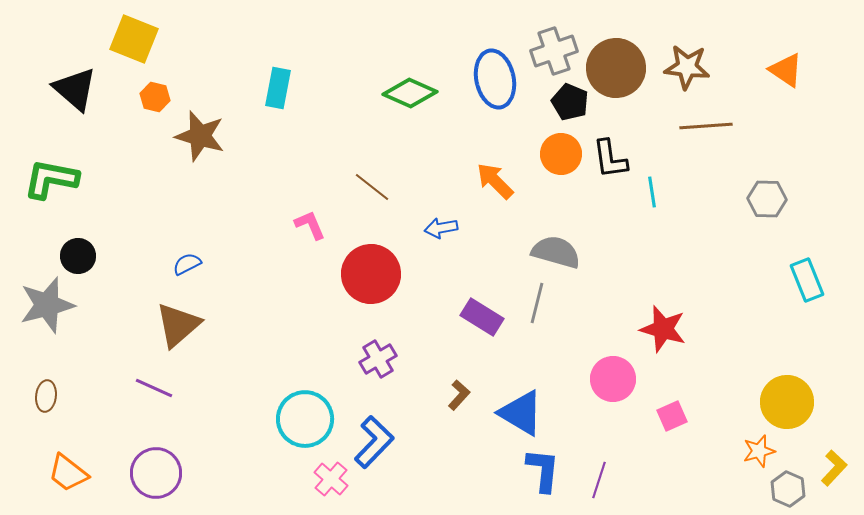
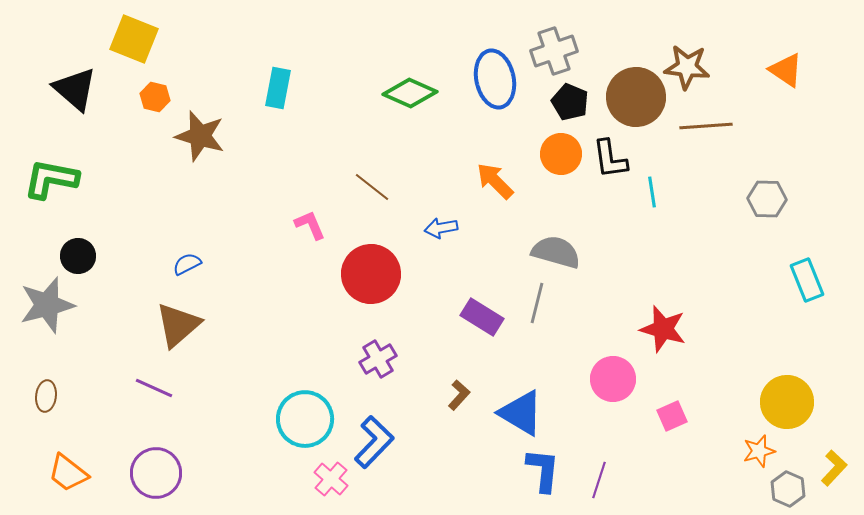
brown circle at (616, 68): moved 20 px right, 29 px down
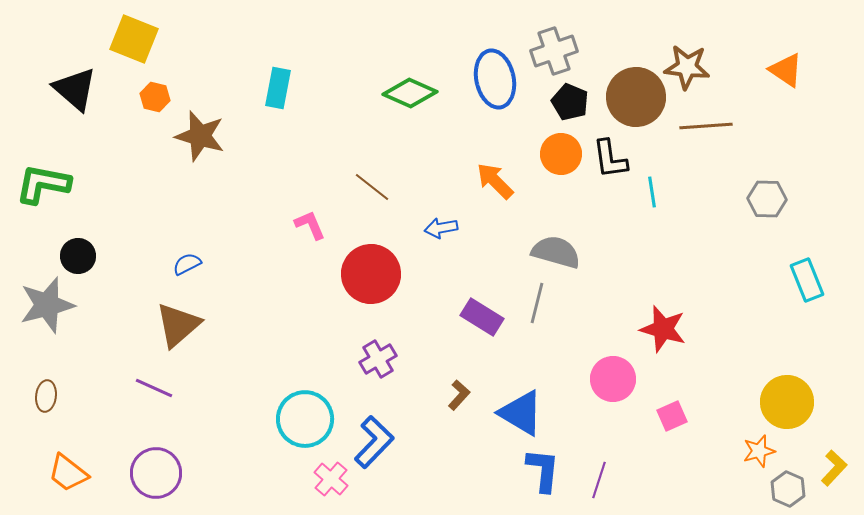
green L-shape at (51, 179): moved 8 px left, 5 px down
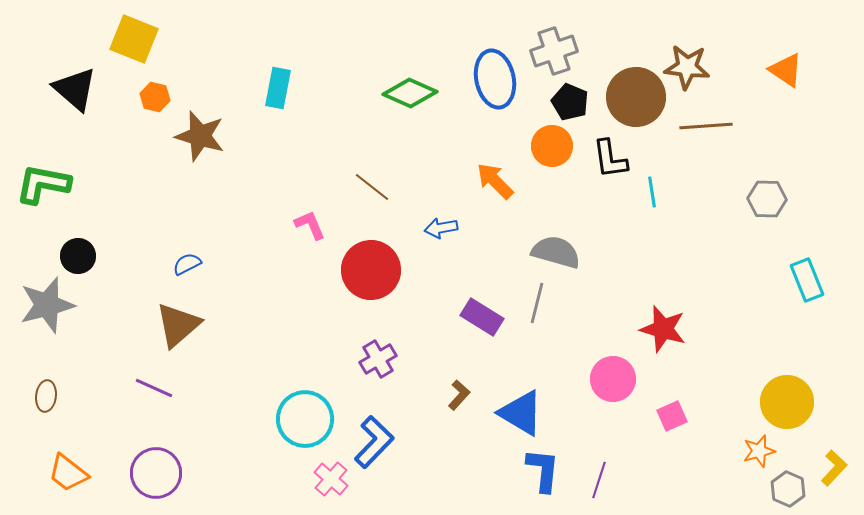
orange circle at (561, 154): moved 9 px left, 8 px up
red circle at (371, 274): moved 4 px up
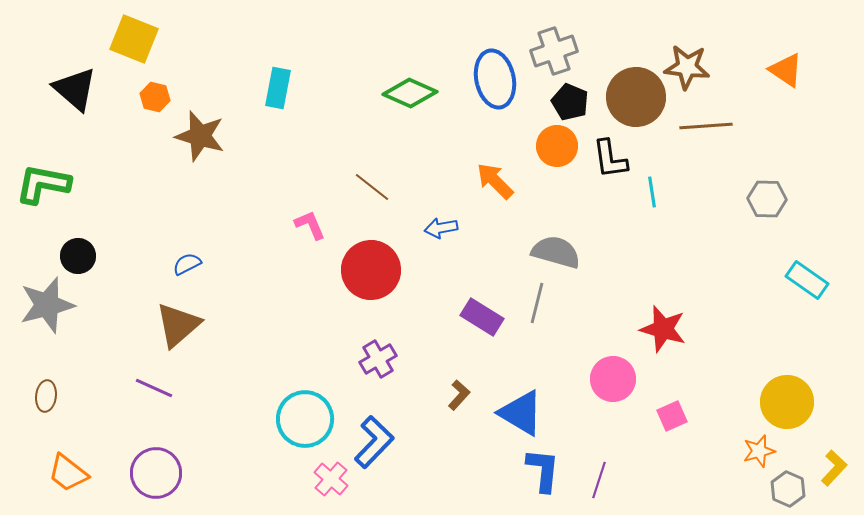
orange circle at (552, 146): moved 5 px right
cyan rectangle at (807, 280): rotated 33 degrees counterclockwise
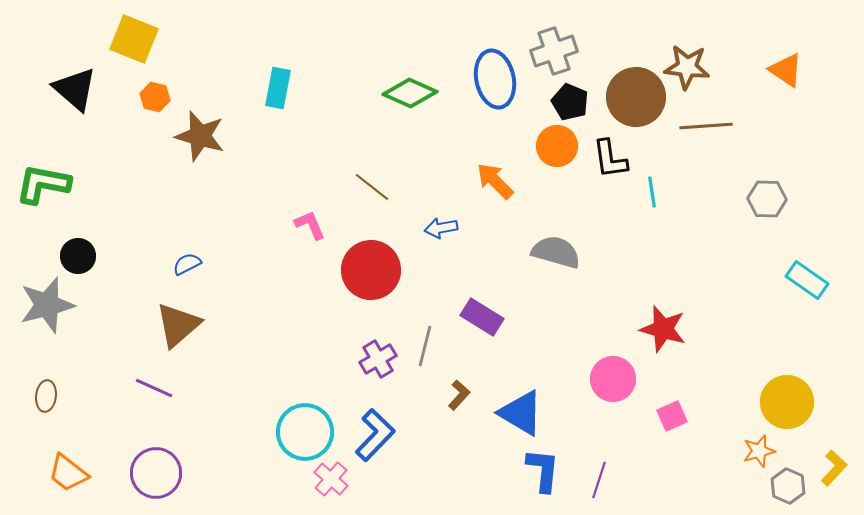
gray line at (537, 303): moved 112 px left, 43 px down
cyan circle at (305, 419): moved 13 px down
blue L-shape at (374, 442): moved 1 px right, 7 px up
gray hexagon at (788, 489): moved 3 px up
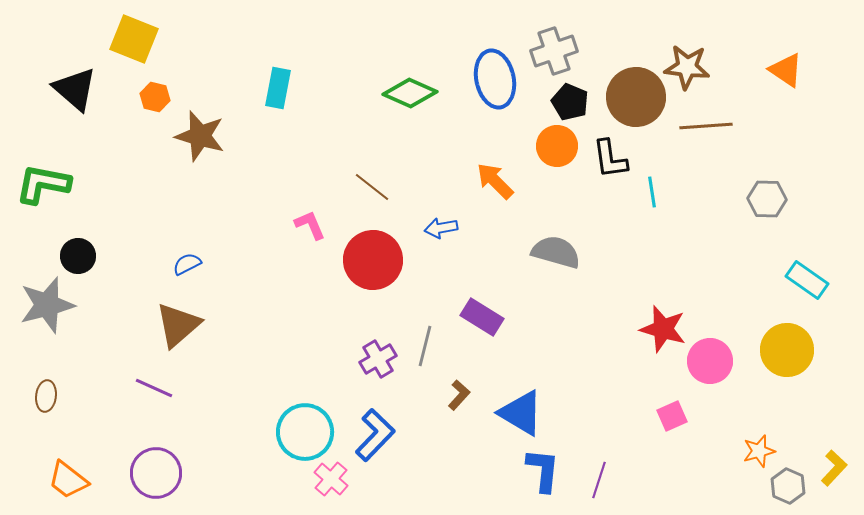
red circle at (371, 270): moved 2 px right, 10 px up
pink circle at (613, 379): moved 97 px right, 18 px up
yellow circle at (787, 402): moved 52 px up
orange trapezoid at (68, 473): moved 7 px down
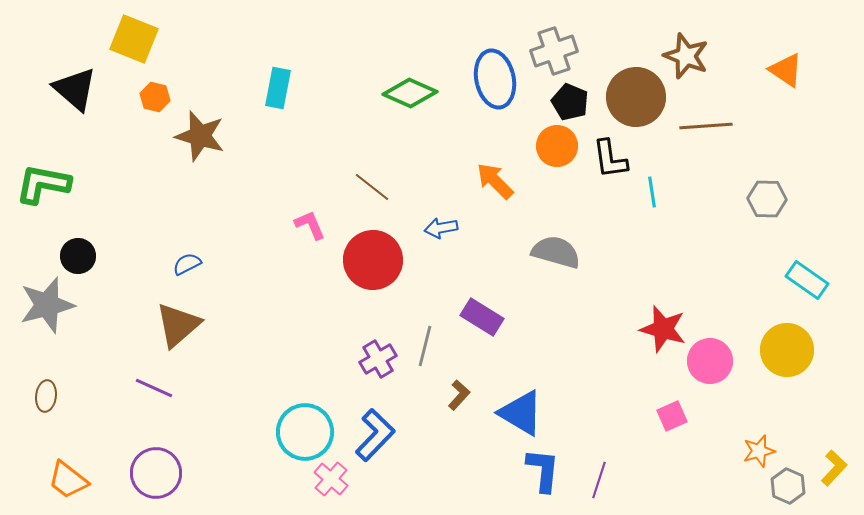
brown star at (687, 67): moved 1 px left, 11 px up; rotated 15 degrees clockwise
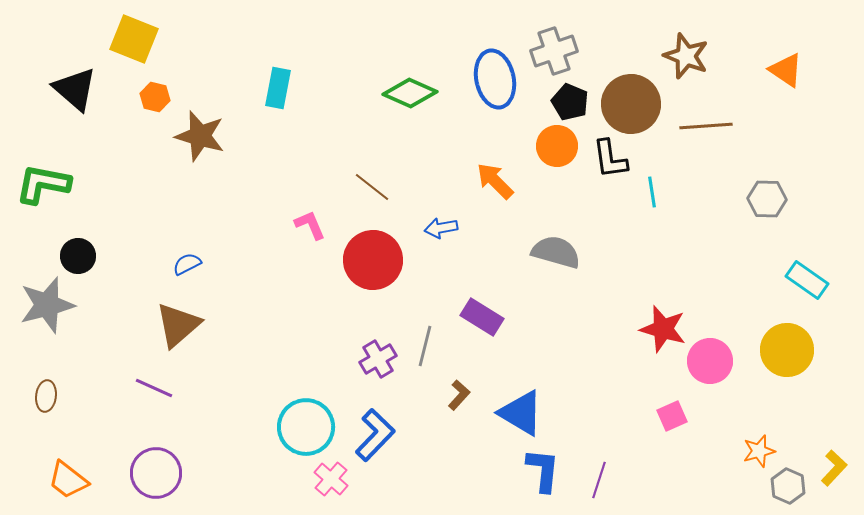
brown circle at (636, 97): moved 5 px left, 7 px down
cyan circle at (305, 432): moved 1 px right, 5 px up
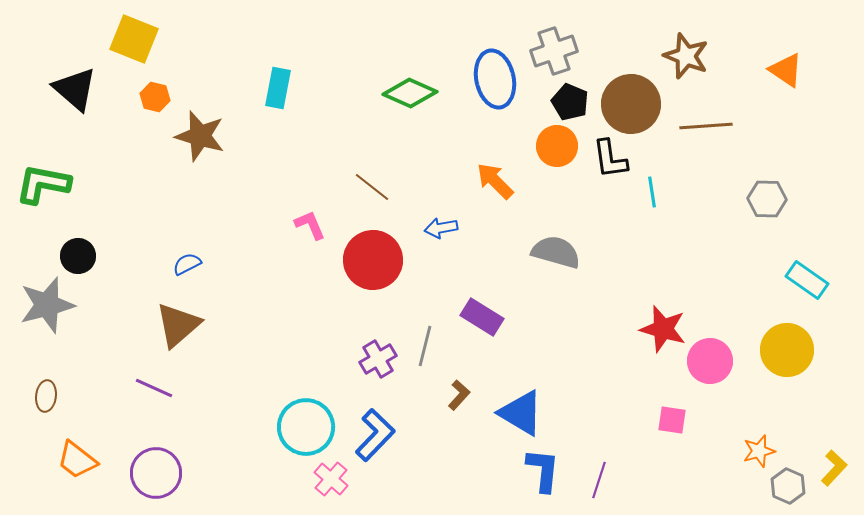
pink square at (672, 416): moved 4 px down; rotated 32 degrees clockwise
orange trapezoid at (68, 480): moved 9 px right, 20 px up
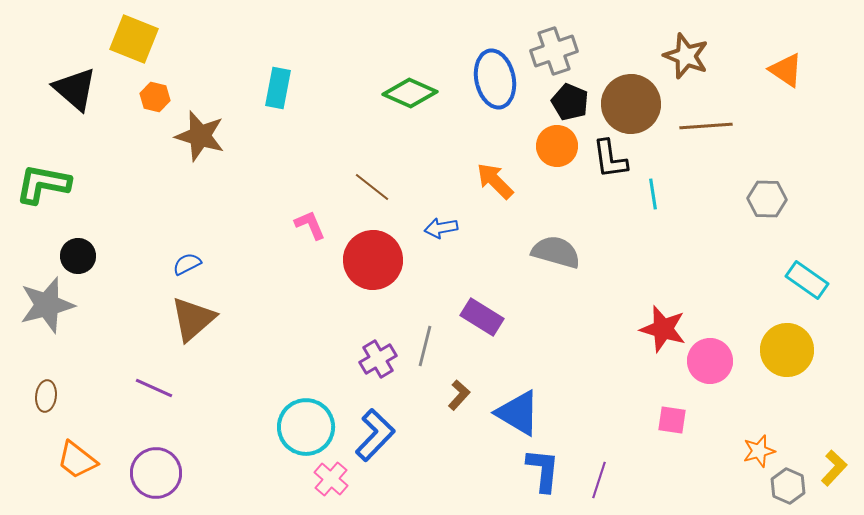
cyan line at (652, 192): moved 1 px right, 2 px down
brown triangle at (178, 325): moved 15 px right, 6 px up
blue triangle at (521, 413): moved 3 px left
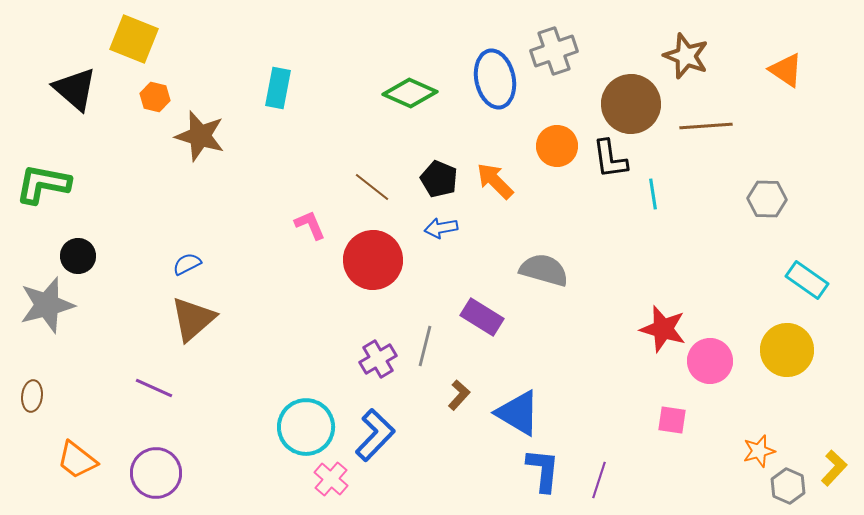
black pentagon at (570, 102): moved 131 px left, 77 px down
gray semicircle at (556, 252): moved 12 px left, 18 px down
brown ellipse at (46, 396): moved 14 px left
